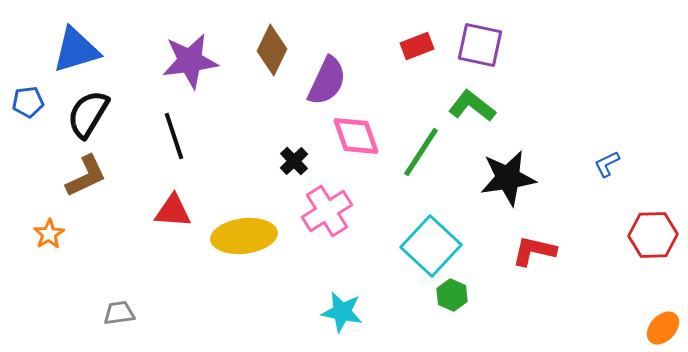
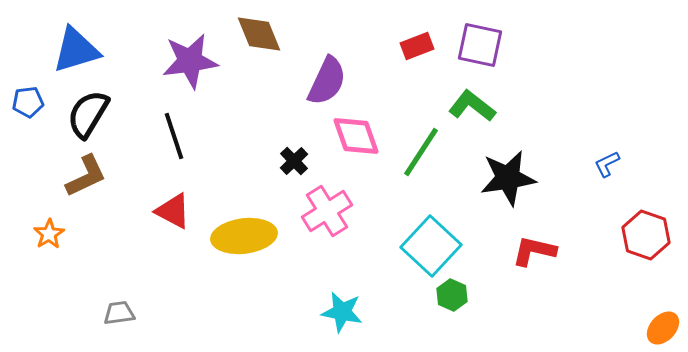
brown diamond: moved 13 px left, 16 px up; rotated 48 degrees counterclockwise
red triangle: rotated 24 degrees clockwise
red hexagon: moved 7 px left; rotated 21 degrees clockwise
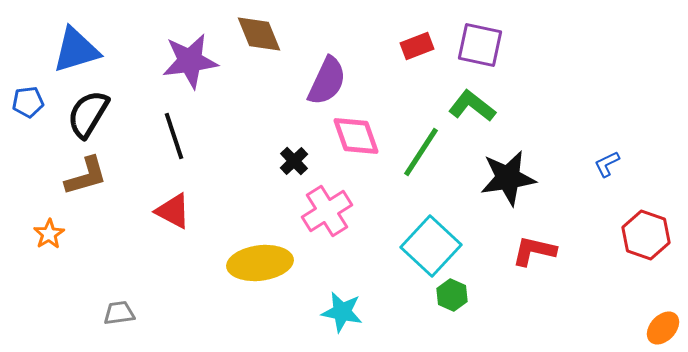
brown L-shape: rotated 9 degrees clockwise
yellow ellipse: moved 16 px right, 27 px down
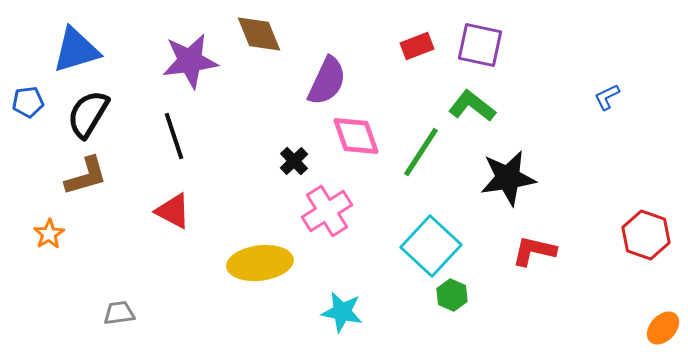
blue L-shape: moved 67 px up
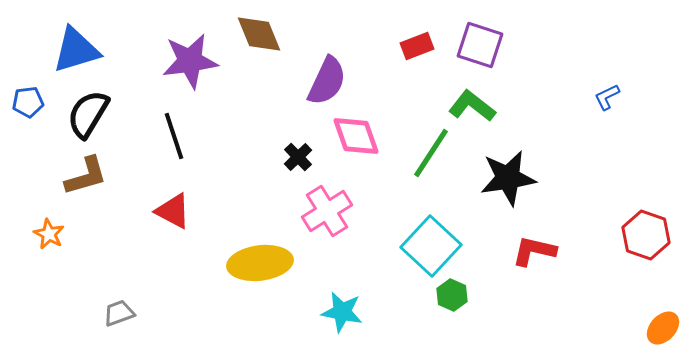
purple square: rotated 6 degrees clockwise
green line: moved 10 px right, 1 px down
black cross: moved 4 px right, 4 px up
orange star: rotated 12 degrees counterclockwise
gray trapezoid: rotated 12 degrees counterclockwise
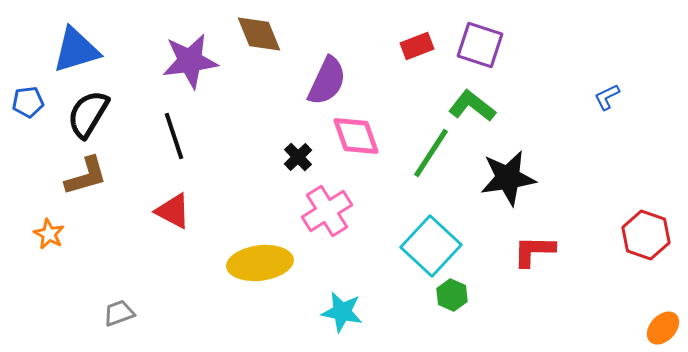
red L-shape: rotated 12 degrees counterclockwise
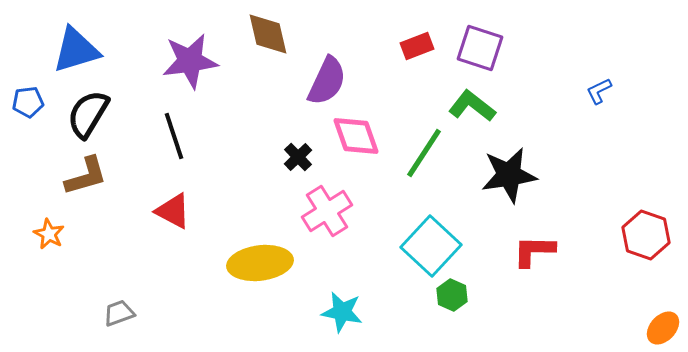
brown diamond: moved 9 px right; rotated 9 degrees clockwise
purple square: moved 3 px down
blue L-shape: moved 8 px left, 6 px up
green line: moved 7 px left
black star: moved 1 px right, 3 px up
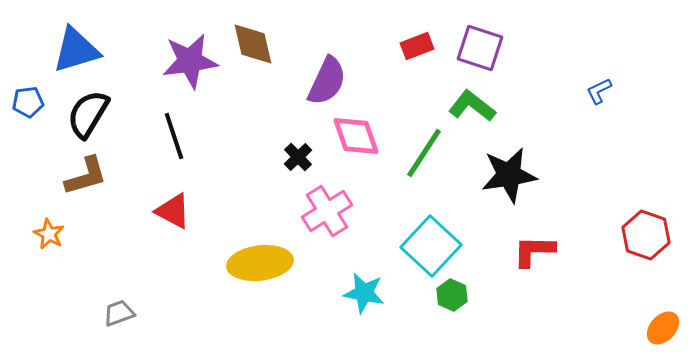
brown diamond: moved 15 px left, 10 px down
cyan star: moved 22 px right, 19 px up
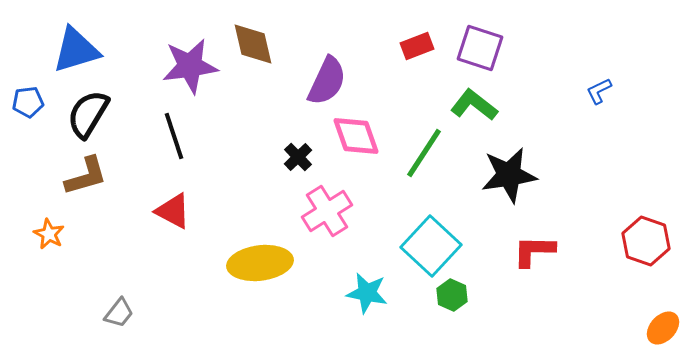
purple star: moved 5 px down
green L-shape: moved 2 px right, 1 px up
red hexagon: moved 6 px down
cyan star: moved 3 px right
gray trapezoid: rotated 148 degrees clockwise
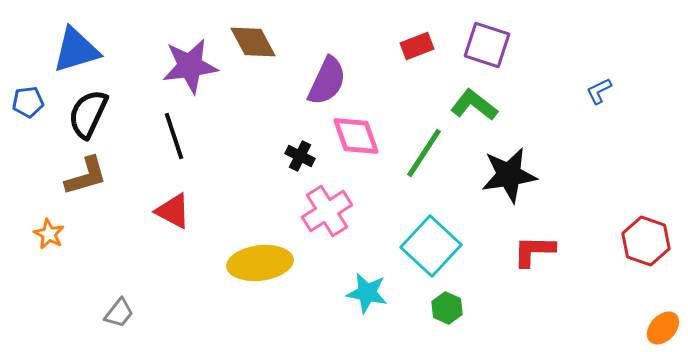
brown diamond: moved 2 px up; rotated 15 degrees counterclockwise
purple square: moved 7 px right, 3 px up
black semicircle: rotated 6 degrees counterclockwise
black cross: moved 2 px right, 1 px up; rotated 20 degrees counterclockwise
green hexagon: moved 5 px left, 13 px down
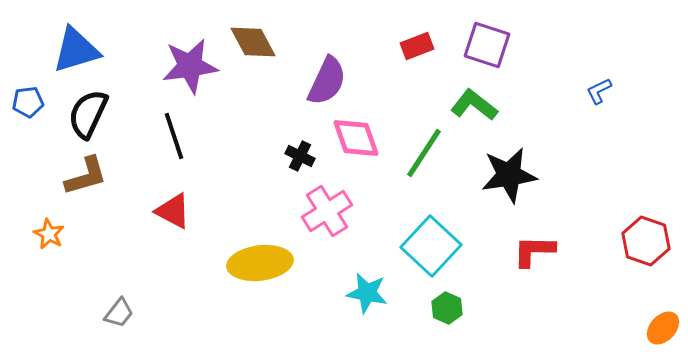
pink diamond: moved 2 px down
